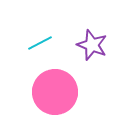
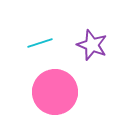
cyan line: rotated 10 degrees clockwise
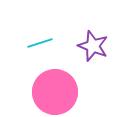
purple star: moved 1 px right, 1 px down
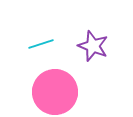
cyan line: moved 1 px right, 1 px down
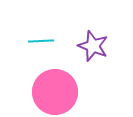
cyan line: moved 3 px up; rotated 15 degrees clockwise
